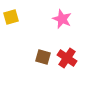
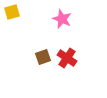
yellow square: moved 1 px right, 5 px up
brown square: rotated 35 degrees counterclockwise
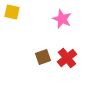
yellow square: rotated 28 degrees clockwise
red cross: rotated 18 degrees clockwise
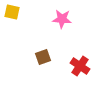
pink star: rotated 18 degrees counterclockwise
red cross: moved 13 px right, 8 px down; rotated 18 degrees counterclockwise
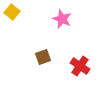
yellow square: rotated 28 degrees clockwise
pink star: rotated 18 degrees clockwise
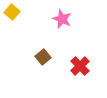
brown square: rotated 21 degrees counterclockwise
red cross: rotated 12 degrees clockwise
